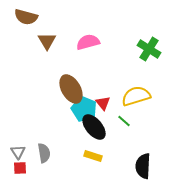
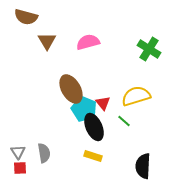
black ellipse: rotated 16 degrees clockwise
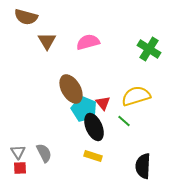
gray semicircle: rotated 18 degrees counterclockwise
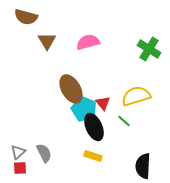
gray triangle: rotated 21 degrees clockwise
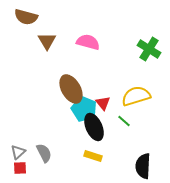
pink semicircle: rotated 30 degrees clockwise
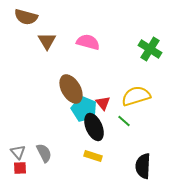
green cross: moved 1 px right
gray triangle: rotated 28 degrees counterclockwise
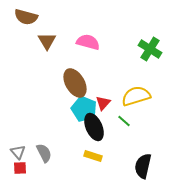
brown ellipse: moved 4 px right, 6 px up
red triangle: rotated 21 degrees clockwise
black semicircle: rotated 10 degrees clockwise
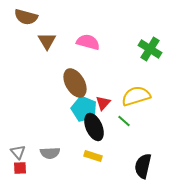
gray semicircle: moved 6 px right; rotated 114 degrees clockwise
